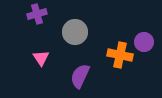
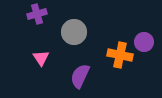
gray circle: moved 1 px left
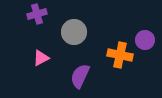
purple circle: moved 1 px right, 2 px up
pink triangle: rotated 36 degrees clockwise
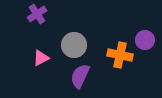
purple cross: rotated 18 degrees counterclockwise
gray circle: moved 13 px down
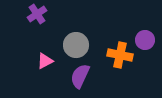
gray circle: moved 2 px right
pink triangle: moved 4 px right, 3 px down
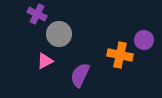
purple cross: rotated 30 degrees counterclockwise
purple circle: moved 1 px left
gray circle: moved 17 px left, 11 px up
purple semicircle: moved 1 px up
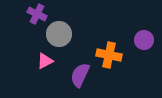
orange cross: moved 11 px left
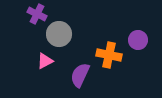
purple circle: moved 6 px left
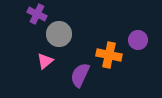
pink triangle: rotated 12 degrees counterclockwise
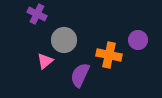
gray circle: moved 5 px right, 6 px down
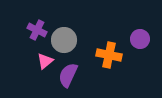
purple cross: moved 16 px down
purple circle: moved 2 px right, 1 px up
purple semicircle: moved 12 px left
